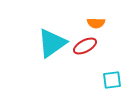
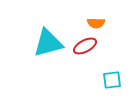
cyan triangle: moved 4 px left; rotated 20 degrees clockwise
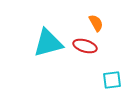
orange semicircle: rotated 120 degrees counterclockwise
red ellipse: rotated 45 degrees clockwise
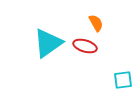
cyan triangle: rotated 20 degrees counterclockwise
cyan square: moved 11 px right
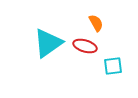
cyan square: moved 10 px left, 14 px up
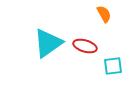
orange semicircle: moved 8 px right, 9 px up
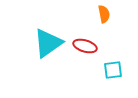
orange semicircle: rotated 18 degrees clockwise
cyan square: moved 4 px down
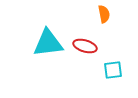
cyan triangle: rotated 28 degrees clockwise
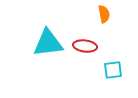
red ellipse: rotated 10 degrees counterclockwise
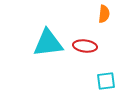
orange semicircle: rotated 18 degrees clockwise
cyan square: moved 7 px left, 11 px down
